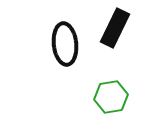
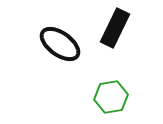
black ellipse: moved 5 px left; rotated 48 degrees counterclockwise
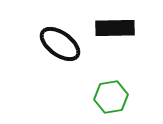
black rectangle: rotated 63 degrees clockwise
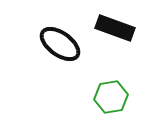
black rectangle: rotated 21 degrees clockwise
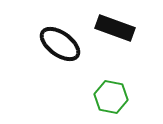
green hexagon: rotated 20 degrees clockwise
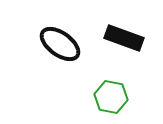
black rectangle: moved 9 px right, 10 px down
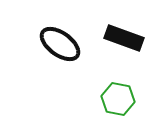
green hexagon: moved 7 px right, 2 px down
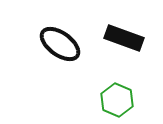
green hexagon: moved 1 px left, 1 px down; rotated 12 degrees clockwise
